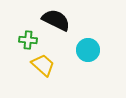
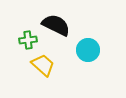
black semicircle: moved 5 px down
green cross: rotated 12 degrees counterclockwise
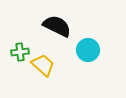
black semicircle: moved 1 px right, 1 px down
green cross: moved 8 px left, 12 px down
